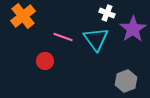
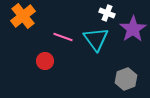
gray hexagon: moved 2 px up
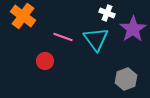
orange cross: rotated 15 degrees counterclockwise
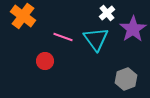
white cross: rotated 28 degrees clockwise
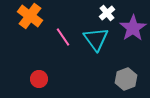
orange cross: moved 7 px right
purple star: moved 1 px up
pink line: rotated 36 degrees clockwise
red circle: moved 6 px left, 18 px down
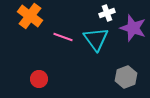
white cross: rotated 21 degrees clockwise
purple star: rotated 20 degrees counterclockwise
pink line: rotated 36 degrees counterclockwise
gray hexagon: moved 2 px up
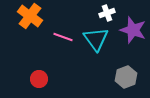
purple star: moved 2 px down
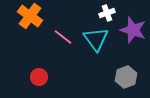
pink line: rotated 18 degrees clockwise
red circle: moved 2 px up
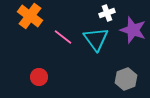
gray hexagon: moved 2 px down
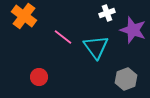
orange cross: moved 6 px left
cyan triangle: moved 8 px down
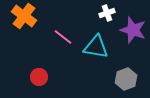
cyan triangle: rotated 44 degrees counterclockwise
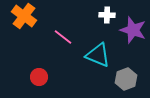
white cross: moved 2 px down; rotated 21 degrees clockwise
cyan triangle: moved 2 px right, 8 px down; rotated 12 degrees clockwise
